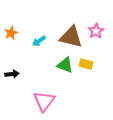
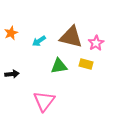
pink star: moved 12 px down
green triangle: moved 6 px left, 1 px down; rotated 30 degrees counterclockwise
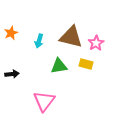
cyan arrow: rotated 40 degrees counterclockwise
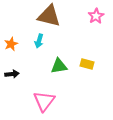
orange star: moved 11 px down
brown triangle: moved 22 px left, 21 px up
pink star: moved 27 px up
yellow rectangle: moved 1 px right
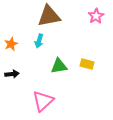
brown triangle: rotated 25 degrees counterclockwise
pink triangle: moved 1 px left; rotated 10 degrees clockwise
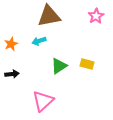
cyan arrow: rotated 56 degrees clockwise
green triangle: rotated 24 degrees counterclockwise
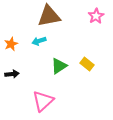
yellow rectangle: rotated 24 degrees clockwise
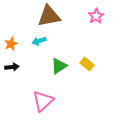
black arrow: moved 7 px up
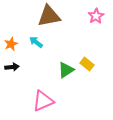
cyan arrow: moved 3 px left, 1 px down; rotated 56 degrees clockwise
green triangle: moved 7 px right, 4 px down
pink triangle: rotated 20 degrees clockwise
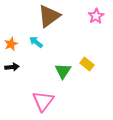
brown triangle: rotated 25 degrees counterclockwise
green triangle: moved 3 px left, 1 px down; rotated 24 degrees counterclockwise
pink triangle: rotated 30 degrees counterclockwise
